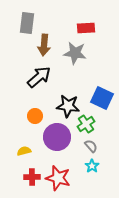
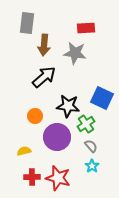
black arrow: moved 5 px right
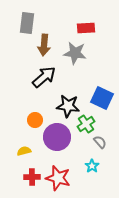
orange circle: moved 4 px down
gray semicircle: moved 9 px right, 4 px up
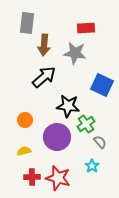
blue square: moved 13 px up
orange circle: moved 10 px left
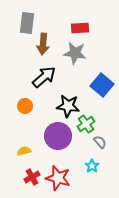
red rectangle: moved 6 px left
brown arrow: moved 1 px left, 1 px up
blue square: rotated 15 degrees clockwise
orange circle: moved 14 px up
purple circle: moved 1 px right, 1 px up
red cross: rotated 28 degrees counterclockwise
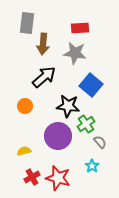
blue square: moved 11 px left
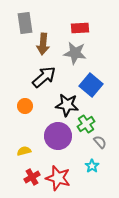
gray rectangle: moved 2 px left; rotated 15 degrees counterclockwise
black star: moved 1 px left, 1 px up
